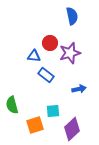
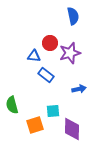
blue semicircle: moved 1 px right
purple diamond: rotated 45 degrees counterclockwise
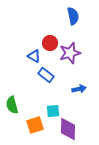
blue triangle: rotated 24 degrees clockwise
purple diamond: moved 4 px left
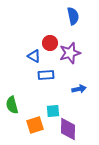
blue rectangle: rotated 42 degrees counterclockwise
